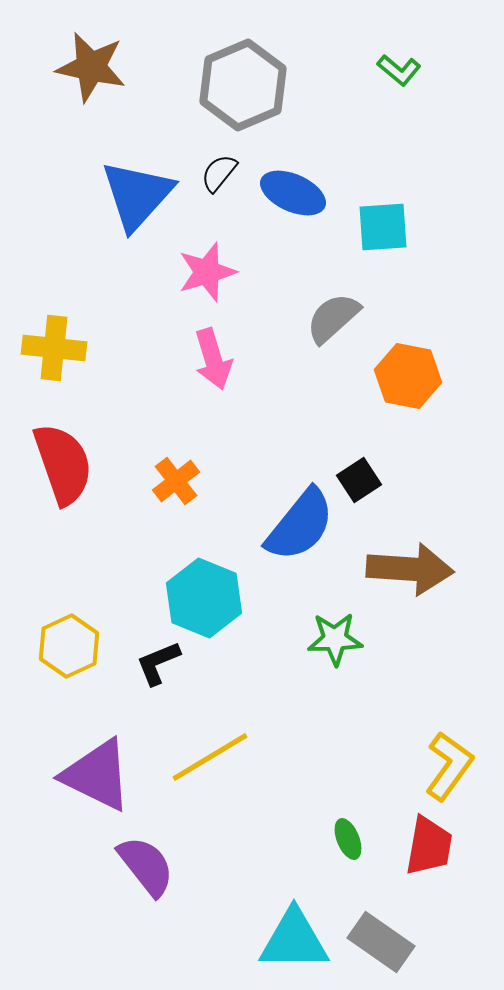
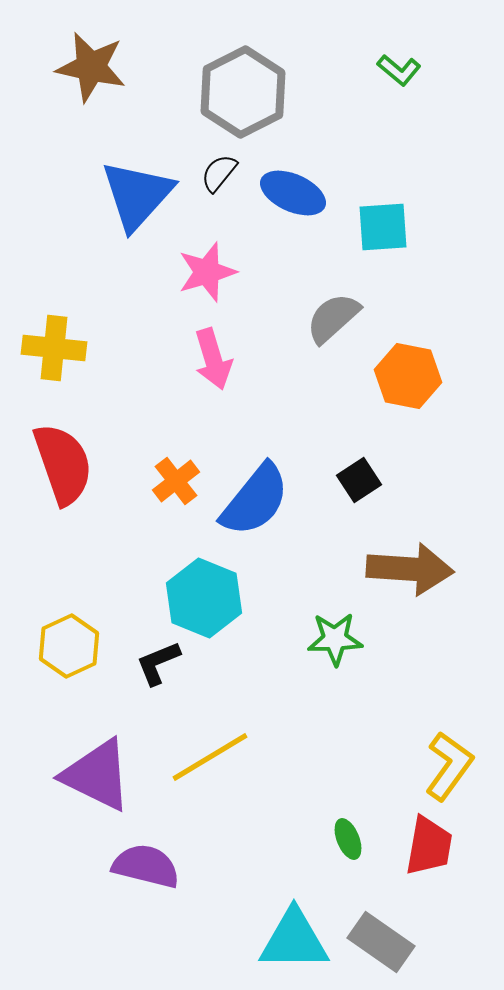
gray hexagon: moved 7 px down; rotated 4 degrees counterclockwise
blue semicircle: moved 45 px left, 25 px up
purple semicircle: rotated 38 degrees counterclockwise
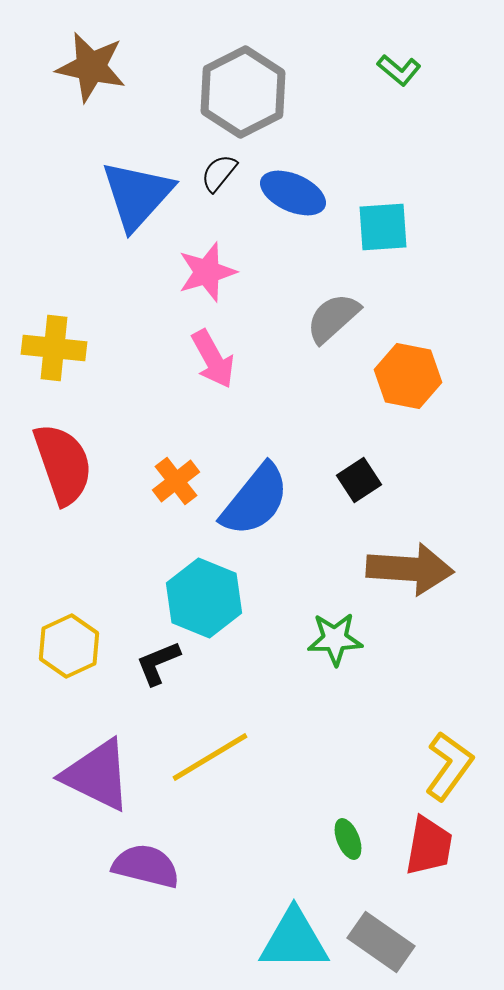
pink arrow: rotated 12 degrees counterclockwise
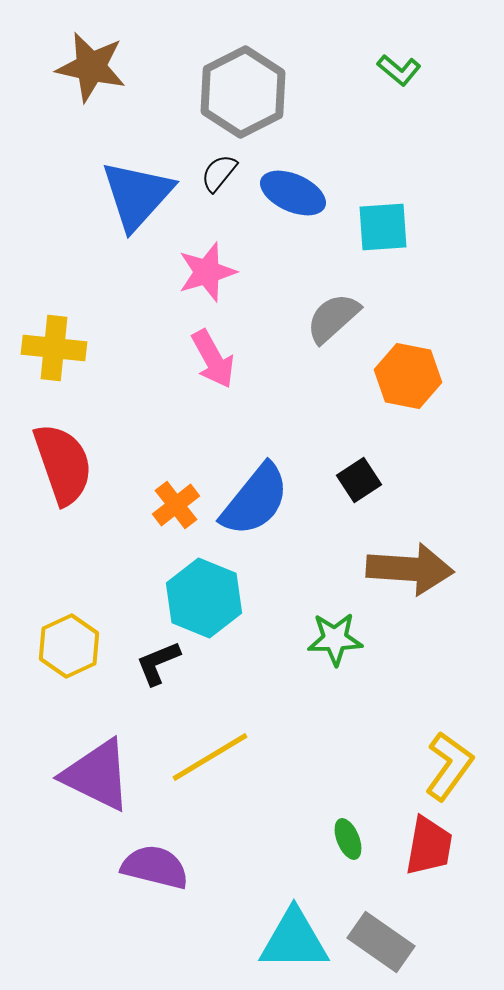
orange cross: moved 24 px down
purple semicircle: moved 9 px right, 1 px down
